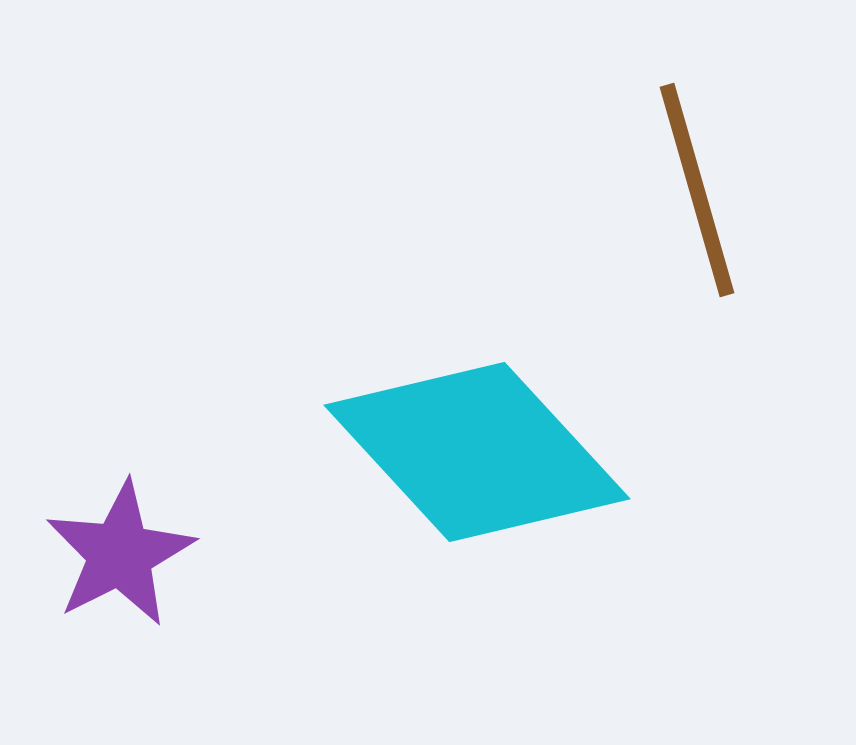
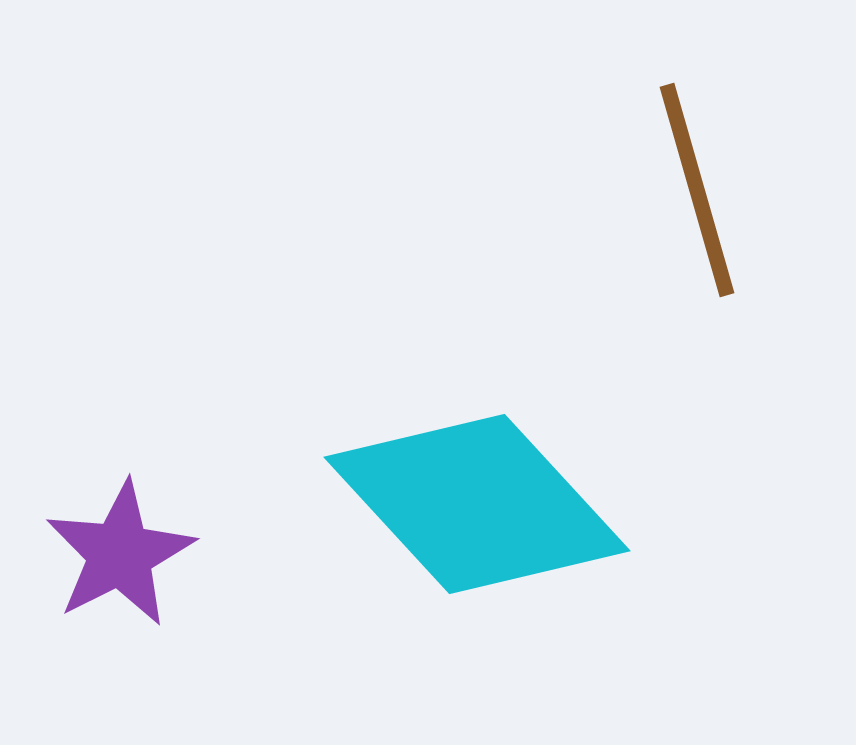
cyan diamond: moved 52 px down
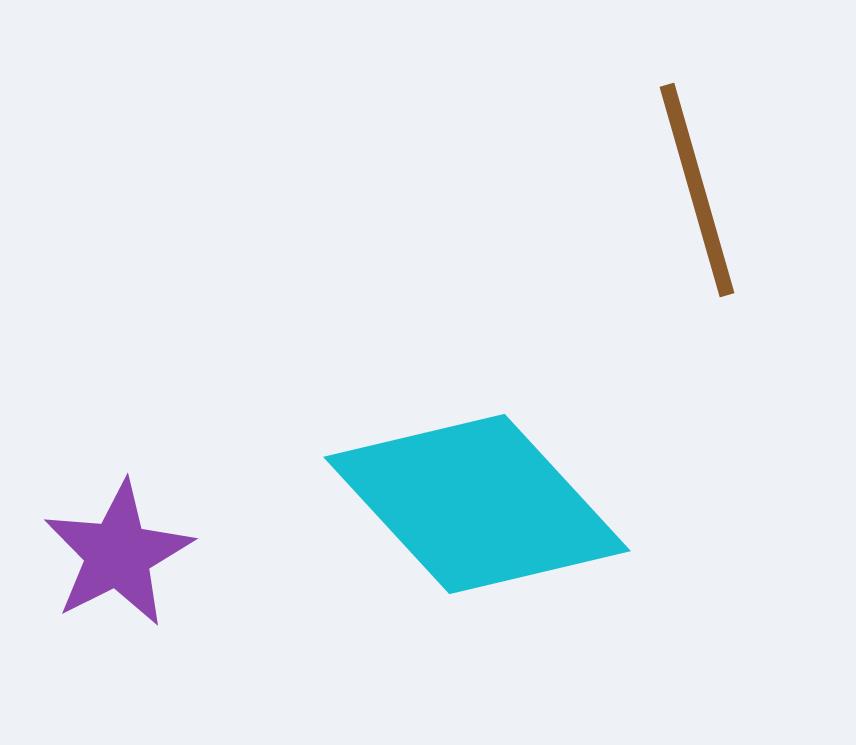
purple star: moved 2 px left
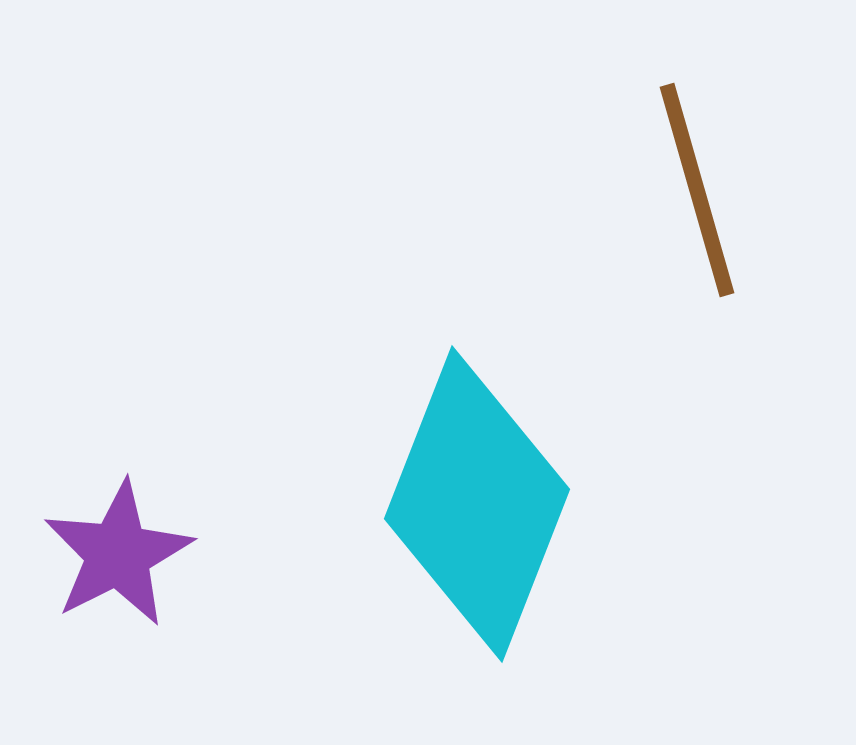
cyan diamond: rotated 64 degrees clockwise
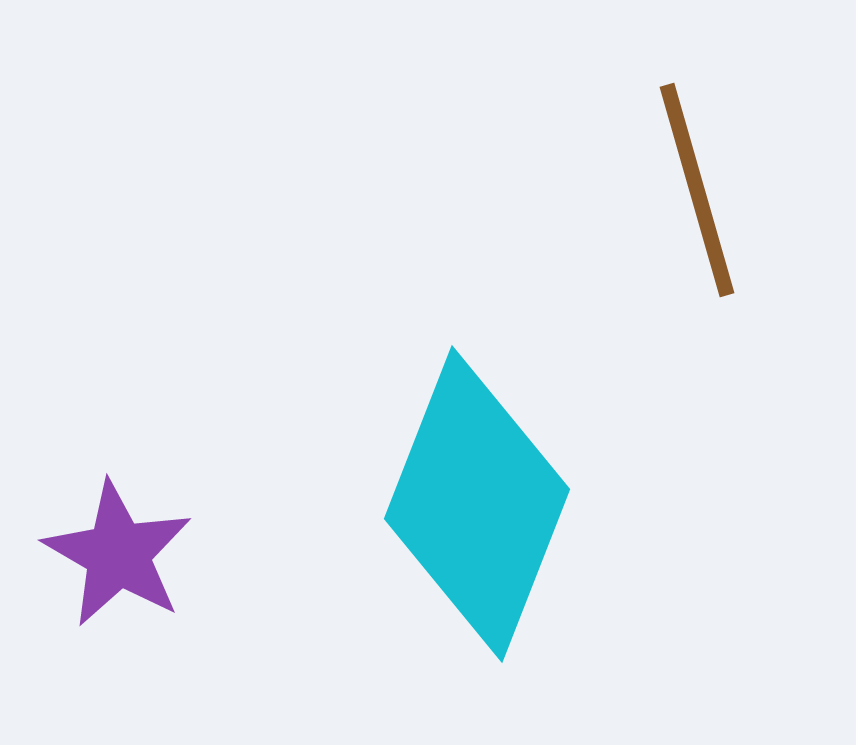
purple star: rotated 15 degrees counterclockwise
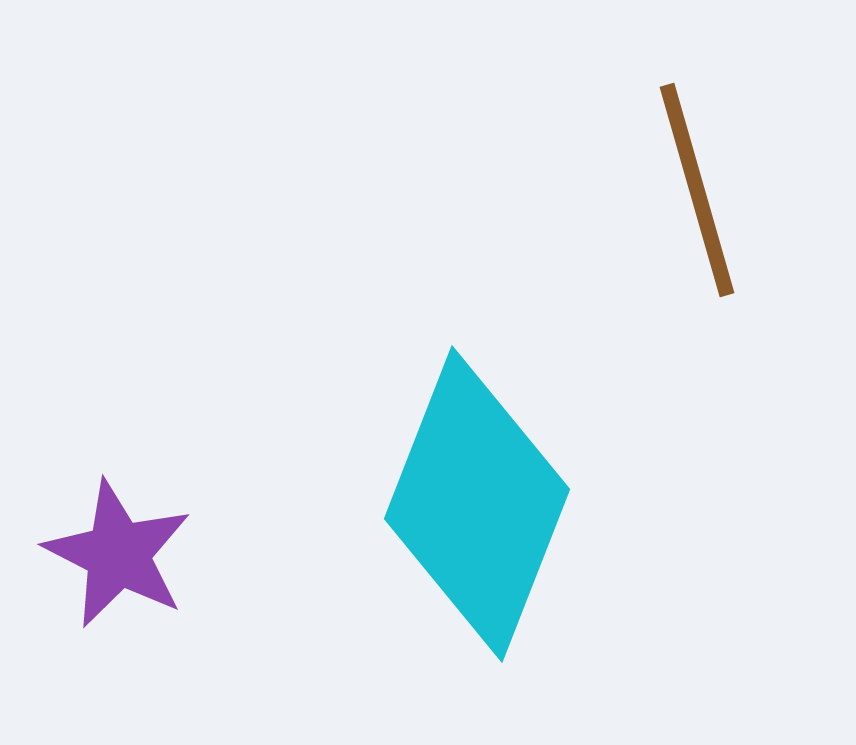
purple star: rotated 3 degrees counterclockwise
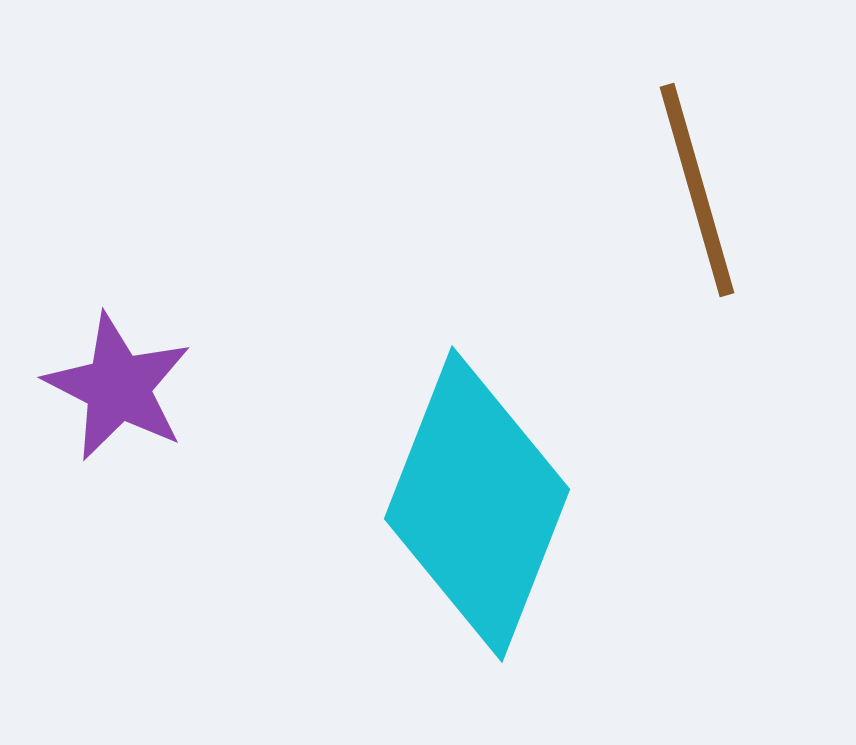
purple star: moved 167 px up
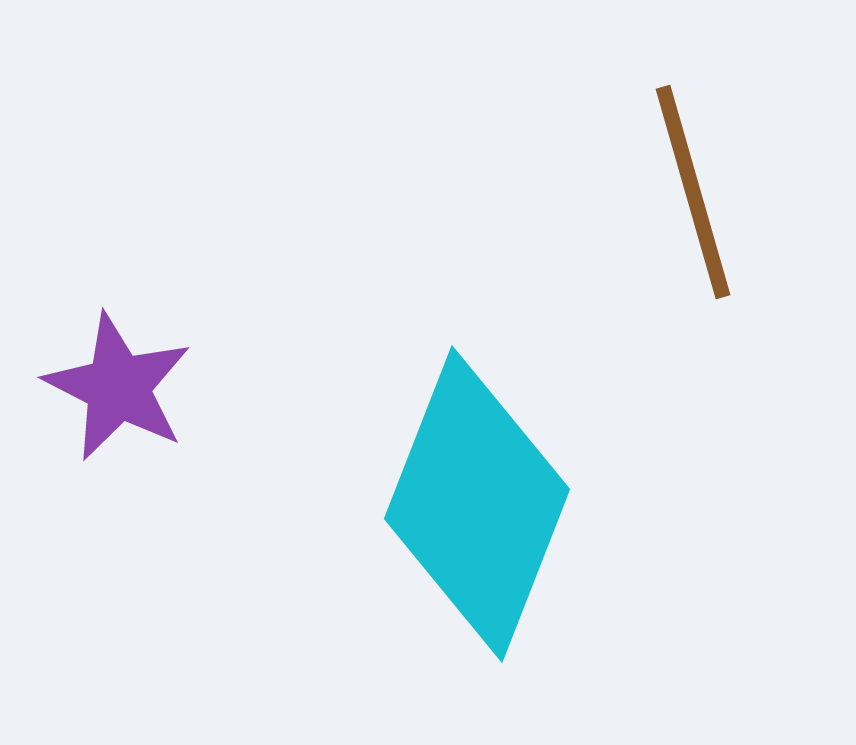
brown line: moved 4 px left, 2 px down
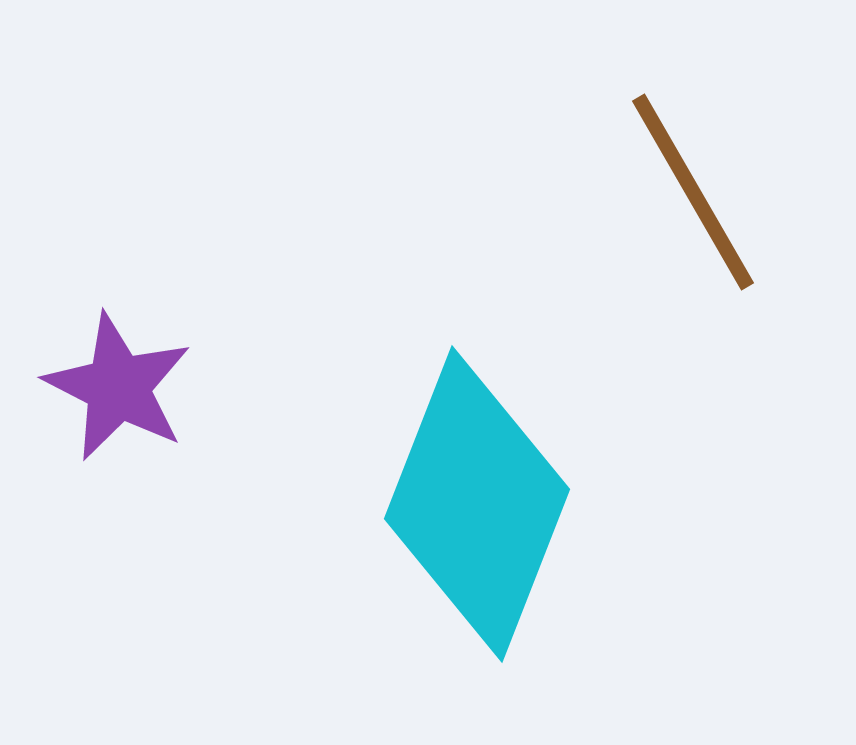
brown line: rotated 14 degrees counterclockwise
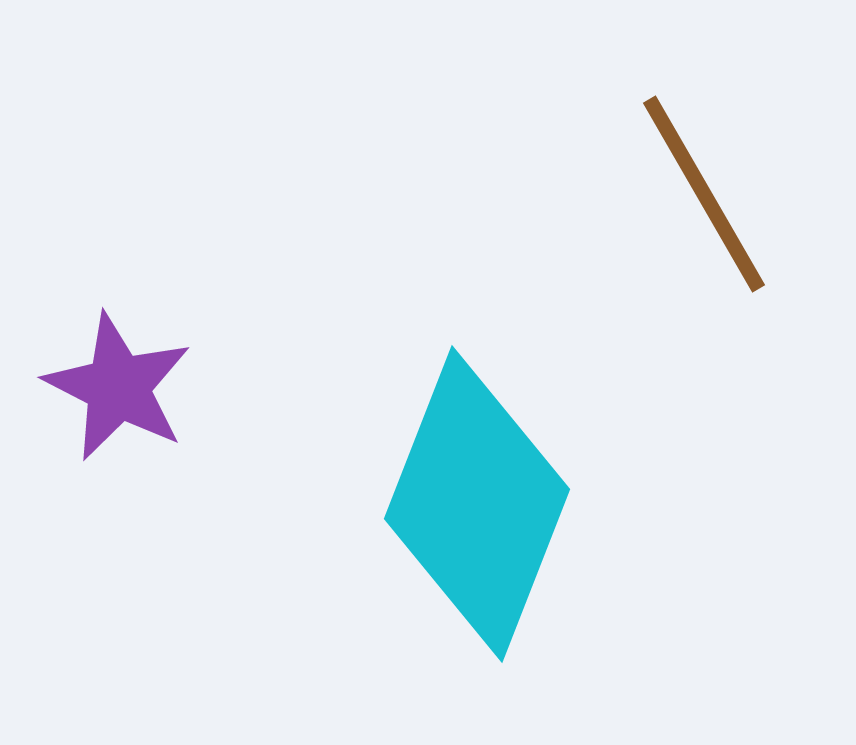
brown line: moved 11 px right, 2 px down
